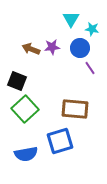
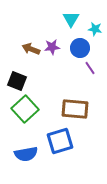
cyan star: moved 3 px right
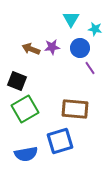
green square: rotated 12 degrees clockwise
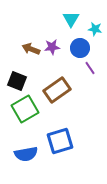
brown rectangle: moved 18 px left, 19 px up; rotated 40 degrees counterclockwise
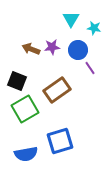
cyan star: moved 1 px left, 1 px up
blue circle: moved 2 px left, 2 px down
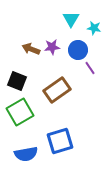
green square: moved 5 px left, 3 px down
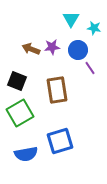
brown rectangle: rotated 64 degrees counterclockwise
green square: moved 1 px down
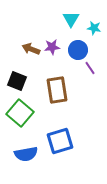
green square: rotated 20 degrees counterclockwise
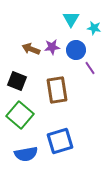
blue circle: moved 2 px left
green square: moved 2 px down
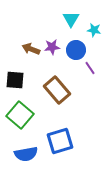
cyan star: moved 2 px down
black square: moved 2 px left, 1 px up; rotated 18 degrees counterclockwise
brown rectangle: rotated 32 degrees counterclockwise
